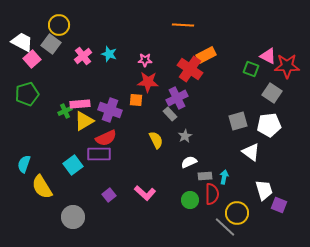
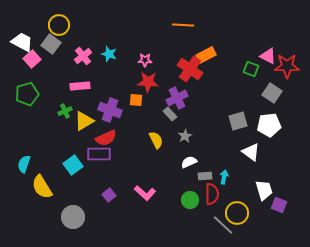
pink rectangle at (80, 104): moved 18 px up
gray line at (225, 227): moved 2 px left, 2 px up
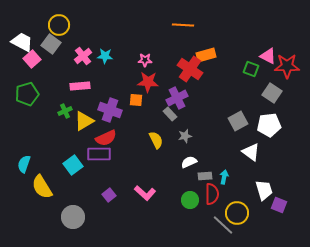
cyan star at (109, 54): moved 4 px left, 2 px down; rotated 14 degrees counterclockwise
orange rectangle at (206, 55): rotated 12 degrees clockwise
gray square at (238, 121): rotated 12 degrees counterclockwise
gray star at (185, 136): rotated 16 degrees clockwise
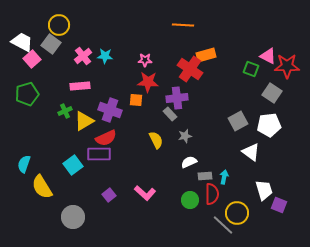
purple cross at (177, 98): rotated 20 degrees clockwise
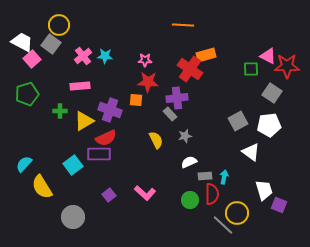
green square at (251, 69): rotated 21 degrees counterclockwise
green cross at (65, 111): moved 5 px left; rotated 24 degrees clockwise
cyan semicircle at (24, 164): rotated 24 degrees clockwise
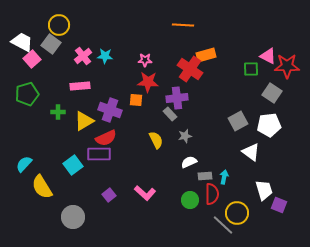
green cross at (60, 111): moved 2 px left, 1 px down
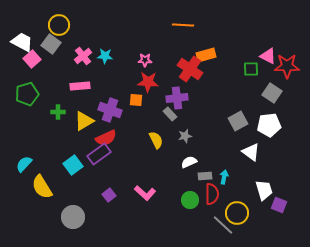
purple rectangle at (99, 154): rotated 35 degrees counterclockwise
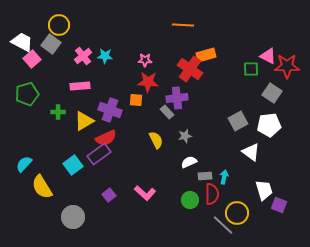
gray rectangle at (170, 114): moved 3 px left, 2 px up
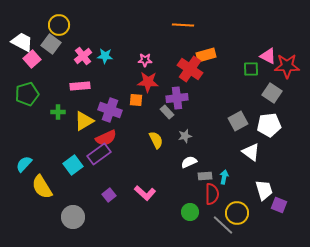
green circle at (190, 200): moved 12 px down
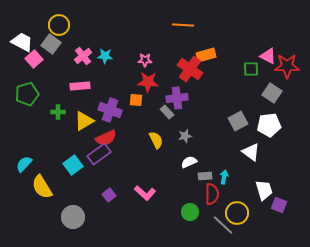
pink square at (32, 59): moved 2 px right
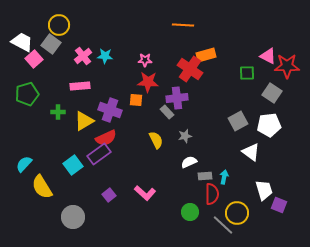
green square at (251, 69): moved 4 px left, 4 px down
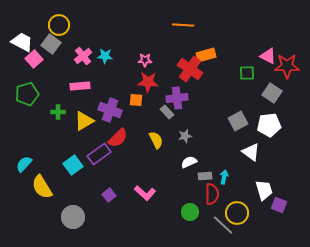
red semicircle at (106, 138): moved 12 px right; rotated 20 degrees counterclockwise
